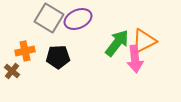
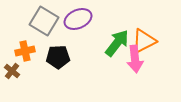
gray square: moved 5 px left, 3 px down
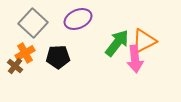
gray square: moved 11 px left, 2 px down; rotated 12 degrees clockwise
orange cross: moved 2 px down; rotated 18 degrees counterclockwise
brown cross: moved 3 px right, 5 px up
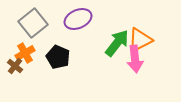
gray square: rotated 8 degrees clockwise
orange triangle: moved 4 px left, 1 px up
black pentagon: rotated 25 degrees clockwise
